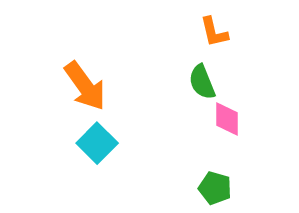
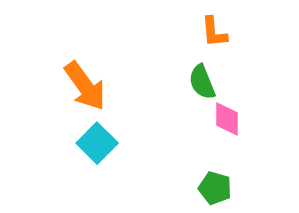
orange L-shape: rotated 8 degrees clockwise
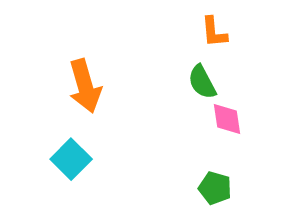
green semicircle: rotated 6 degrees counterclockwise
orange arrow: rotated 20 degrees clockwise
pink diamond: rotated 9 degrees counterclockwise
cyan square: moved 26 px left, 16 px down
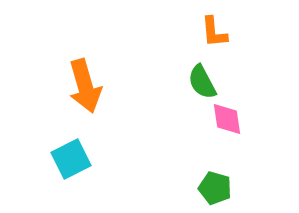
cyan square: rotated 18 degrees clockwise
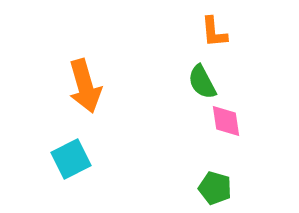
pink diamond: moved 1 px left, 2 px down
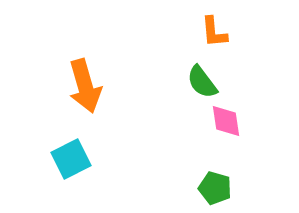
green semicircle: rotated 9 degrees counterclockwise
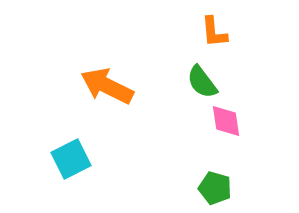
orange arrow: moved 22 px right; rotated 132 degrees clockwise
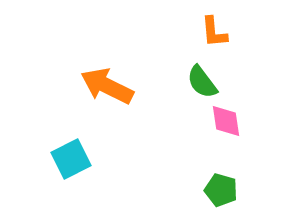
green pentagon: moved 6 px right, 2 px down
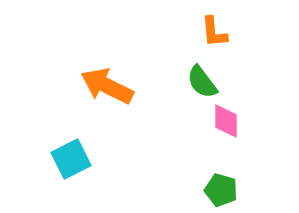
pink diamond: rotated 9 degrees clockwise
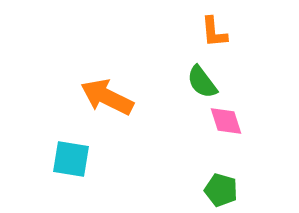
orange arrow: moved 11 px down
pink diamond: rotated 18 degrees counterclockwise
cyan square: rotated 36 degrees clockwise
